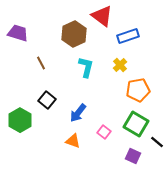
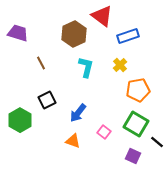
black square: rotated 24 degrees clockwise
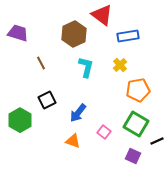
red triangle: moved 1 px up
blue rectangle: rotated 10 degrees clockwise
black line: moved 1 px up; rotated 64 degrees counterclockwise
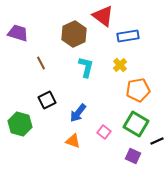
red triangle: moved 1 px right, 1 px down
green hexagon: moved 4 px down; rotated 15 degrees counterclockwise
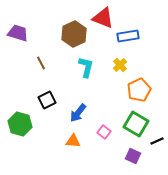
red triangle: moved 2 px down; rotated 15 degrees counterclockwise
orange pentagon: moved 1 px right; rotated 15 degrees counterclockwise
orange triangle: rotated 14 degrees counterclockwise
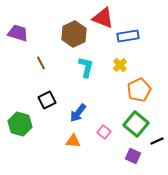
green square: rotated 10 degrees clockwise
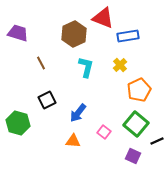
green hexagon: moved 2 px left, 1 px up
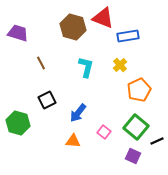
brown hexagon: moved 1 px left, 7 px up; rotated 20 degrees counterclockwise
green square: moved 3 px down
